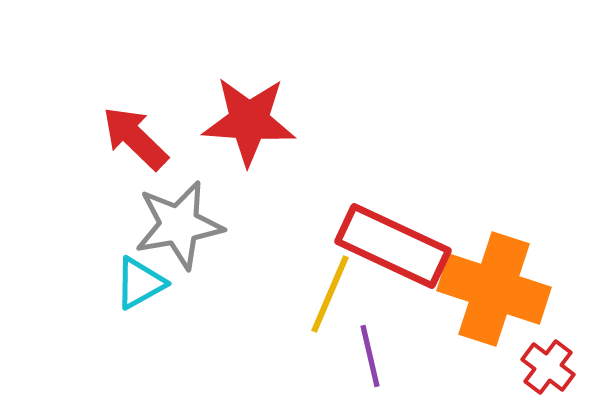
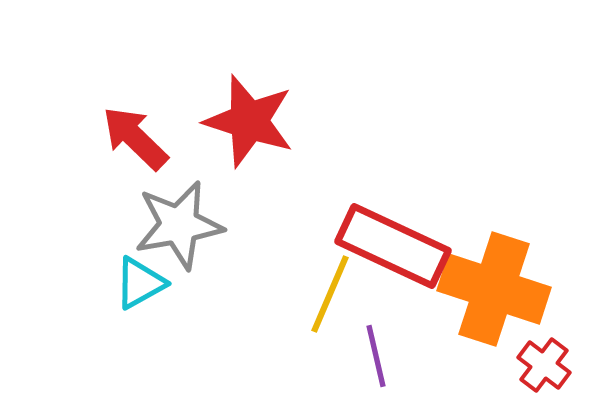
red star: rotated 14 degrees clockwise
purple line: moved 6 px right
red cross: moved 4 px left, 2 px up
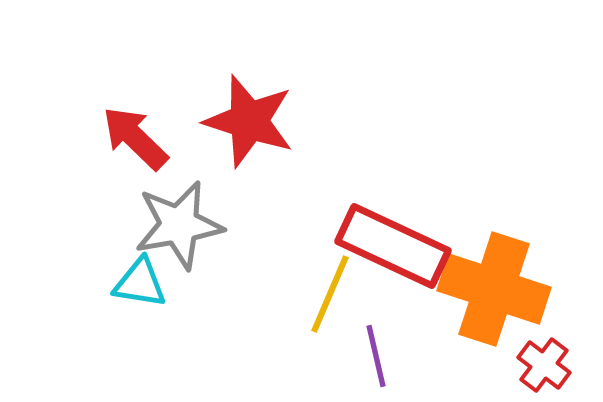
cyan triangle: rotated 38 degrees clockwise
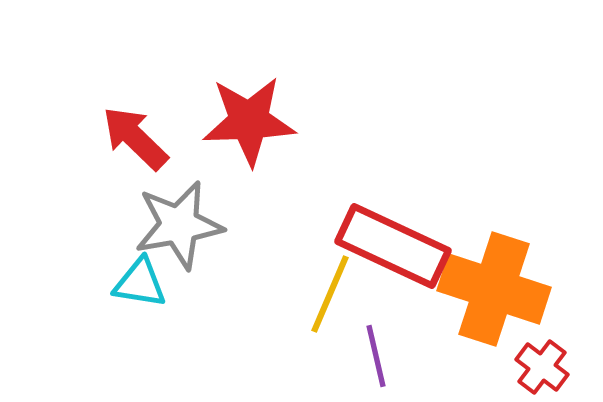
red star: rotated 20 degrees counterclockwise
red cross: moved 2 px left, 2 px down
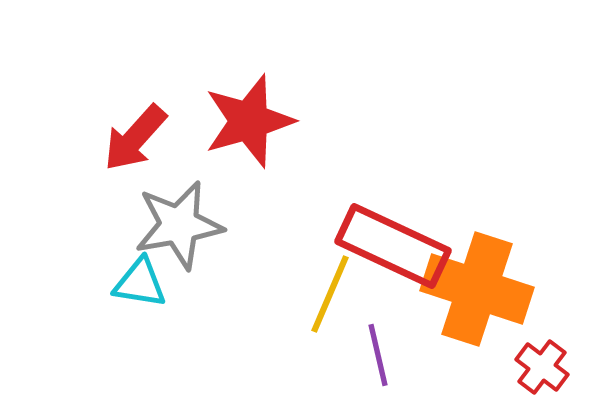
red star: rotated 14 degrees counterclockwise
red arrow: rotated 92 degrees counterclockwise
orange cross: moved 17 px left
purple line: moved 2 px right, 1 px up
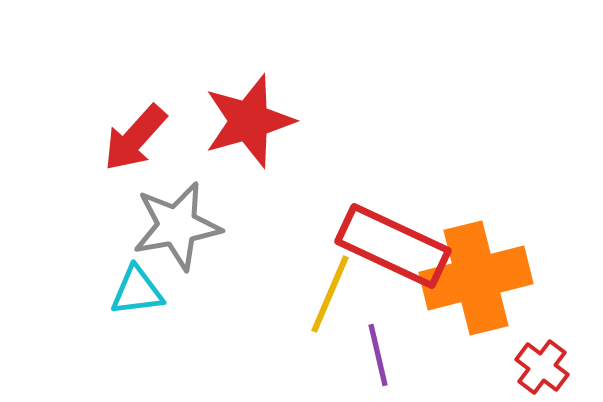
gray star: moved 2 px left, 1 px down
cyan triangle: moved 3 px left, 8 px down; rotated 16 degrees counterclockwise
orange cross: moved 1 px left, 11 px up; rotated 32 degrees counterclockwise
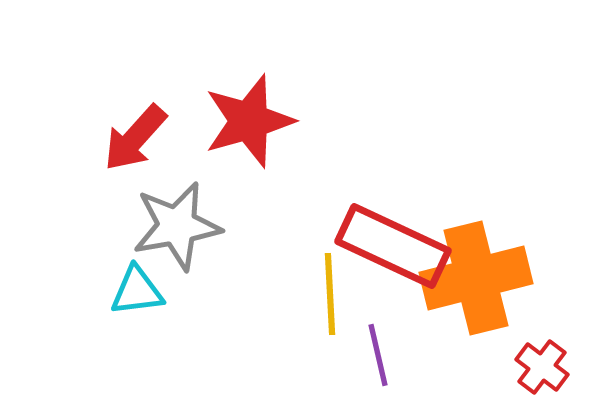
yellow line: rotated 26 degrees counterclockwise
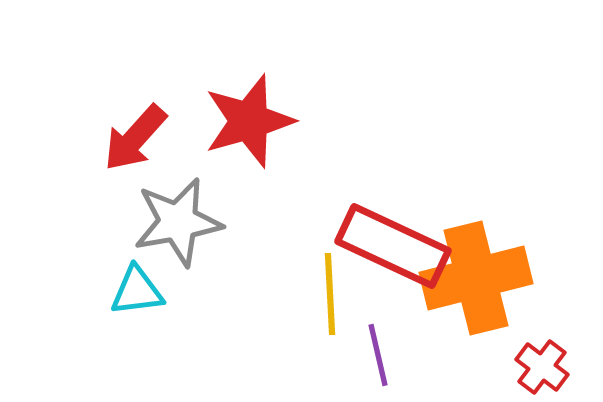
gray star: moved 1 px right, 4 px up
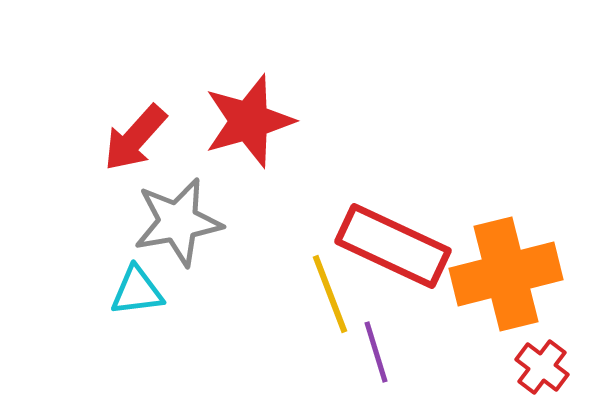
orange cross: moved 30 px right, 4 px up
yellow line: rotated 18 degrees counterclockwise
purple line: moved 2 px left, 3 px up; rotated 4 degrees counterclockwise
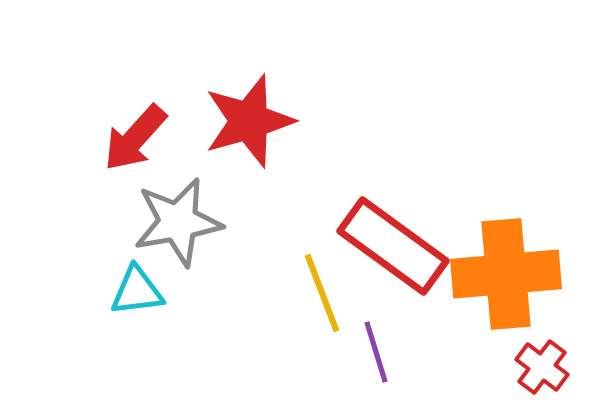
red rectangle: rotated 11 degrees clockwise
orange cross: rotated 9 degrees clockwise
yellow line: moved 8 px left, 1 px up
